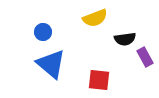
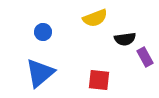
blue triangle: moved 11 px left, 9 px down; rotated 40 degrees clockwise
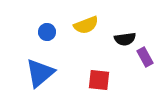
yellow semicircle: moved 9 px left, 7 px down
blue circle: moved 4 px right
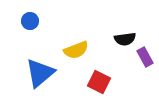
yellow semicircle: moved 10 px left, 25 px down
blue circle: moved 17 px left, 11 px up
red square: moved 2 px down; rotated 20 degrees clockwise
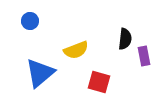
black semicircle: rotated 75 degrees counterclockwise
purple rectangle: moved 1 px left, 1 px up; rotated 18 degrees clockwise
red square: rotated 10 degrees counterclockwise
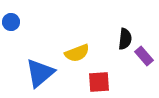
blue circle: moved 19 px left, 1 px down
yellow semicircle: moved 1 px right, 3 px down
purple rectangle: rotated 30 degrees counterclockwise
red square: rotated 20 degrees counterclockwise
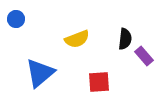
blue circle: moved 5 px right, 3 px up
yellow semicircle: moved 14 px up
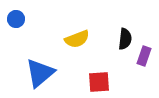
purple rectangle: rotated 60 degrees clockwise
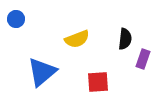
purple rectangle: moved 1 px left, 3 px down
blue triangle: moved 2 px right, 1 px up
red square: moved 1 px left
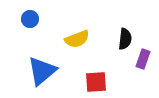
blue circle: moved 14 px right
blue triangle: moved 1 px up
red square: moved 2 px left
